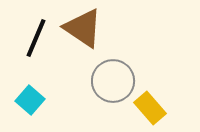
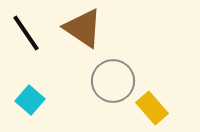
black line: moved 10 px left, 5 px up; rotated 57 degrees counterclockwise
yellow rectangle: moved 2 px right
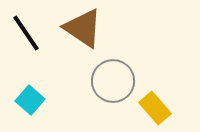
yellow rectangle: moved 3 px right
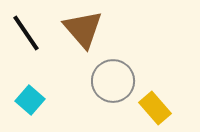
brown triangle: moved 1 px down; rotated 15 degrees clockwise
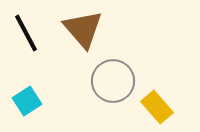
black line: rotated 6 degrees clockwise
cyan square: moved 3 px left, 1 px down; rotated 16 degrees clockwise
yellow rectangle: moved 2 px right, 1 px up
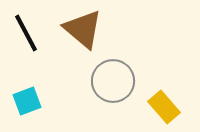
brown triangle: rotated 9 degrees counterclockwise
cyan square: rotated 12 degrees clockwise
yellow rectangle: moved 7 px right
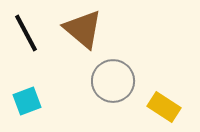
yellow rectangle: rotated 16 degrees counterclockwise
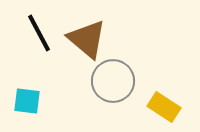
brown triangle: moved 4 px right, 10 px down
black line: moved 13 px right
cyan square: rotated 28 degrees clockwise
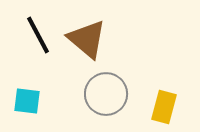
black line: moved 1 px left, 2 px down
gray circle: moved 7 px left, 13 px down
yellow rectangle: rotated 72 degrees clockwise
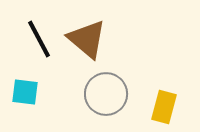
black line: moved 1 px right, 4 px down
cyan square: moved 2 px left, 9 px up
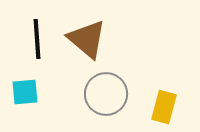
black line: moved 2 px left; rotated 24 degrees clockwise
cyan square: rotated 12 degrees counterclockwise
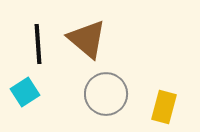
black line: moved 1 px right, 5 px down
cyan square: rotated 28 degrees counterclockwise
